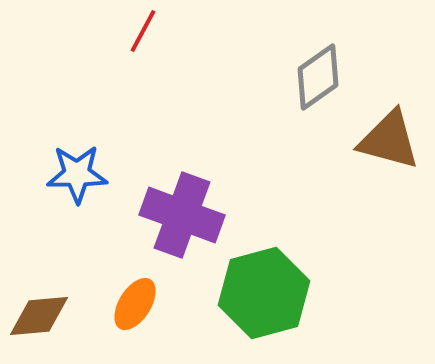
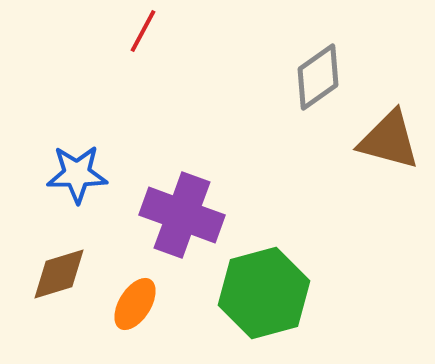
brown diamond: moved 20 px right, 42 px up; rotated 12 degrees counterclockwise
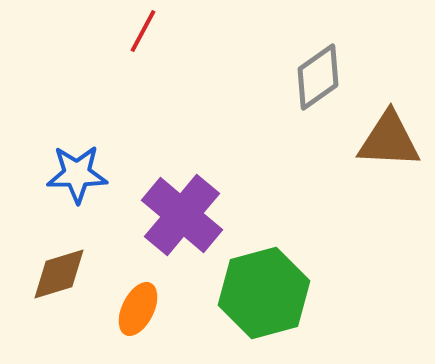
brown triangle: rotated 12 degrees counterclockwise
purple cross: rotated 20 degrees clockwise
orange ellipse: moved 3 px right, 5 px down; rotated 6 degrees counterclockwise
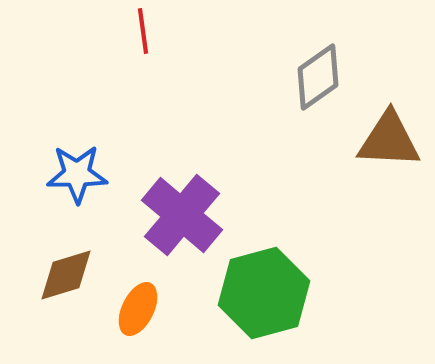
red line: rotated 36 degrees counterclockwise
brown diamond: moved 7 px right, 1 px down
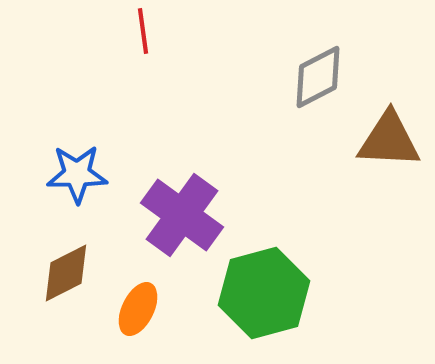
gray diamond: rotated 8 degrees clockwise
purple cross: rotated 4 degrees counterclockwise
brown diamond: moved 2 px up; rotated 10 degrees counterclockwise
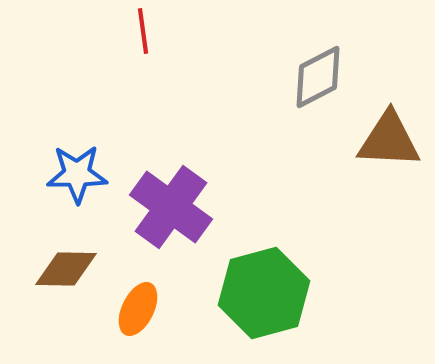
purple cross: moved 11 px left, 8 px up
brown diamond: moved 4 px up; rotated 28 degrees clockwise
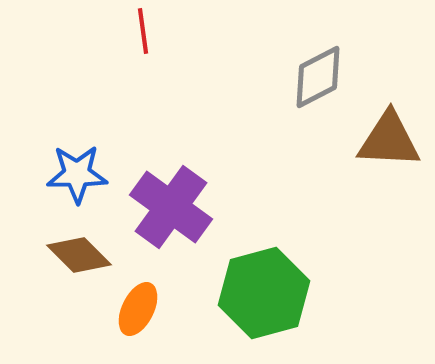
brown diamond: moved 13 px right, 14 px up; rotated 44 degrees clockwise
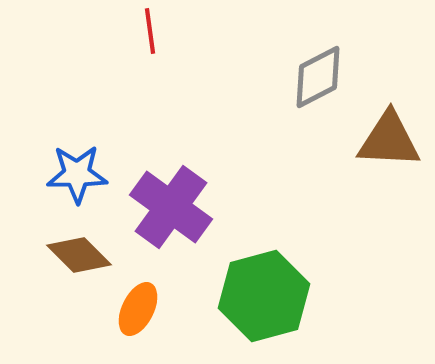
red line: moved 7 px right
green hexagon: moved 3 px down
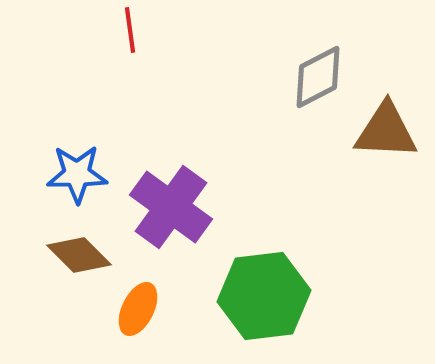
red line: moved 20 px left, 1 px up
brown triangle: moved 3 px left, 9 px up
green hexagon: rotated 8 degrees clockwise
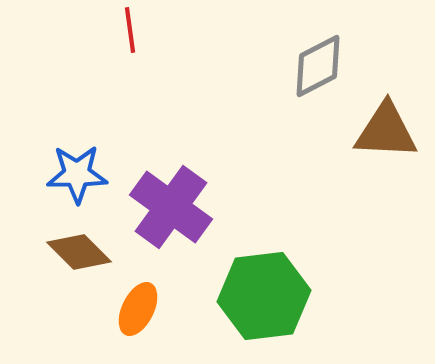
gray diamond: moved 11 px up
brown diamond: moved 3 px up
